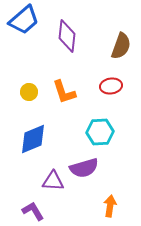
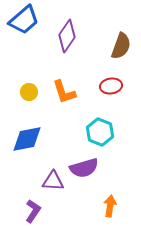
purple diamond: rotated 28 degrees clockwise
cyan hexagon: rotated 24 degrees clockwise
blue diamond: moved 6 px left; rotated 12 degrees clockwise
purple L-shape: rotated 65 degrees clockwise
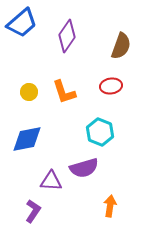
blue trapezoid: moved 2 px left, 3 px down
purple triangle: moved 2 px left
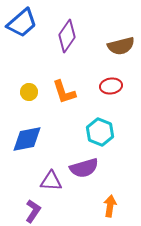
brown semicircle: rotated 56 degrees clockwise
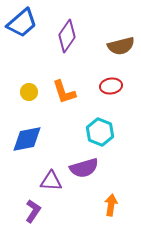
orange arrow: moved 1 px right, 1 px up
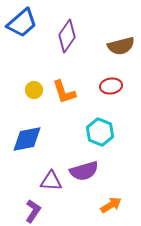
yellow circle: moved 5 px right, 2 px up
purple semicircle: moved 3 px down
orange arrow: rotated 50 degrees clockwise
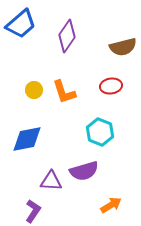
blue trapezoid: moved 1 px left, 1 px down
brown semicircle: moved 2 px right, 1 px down
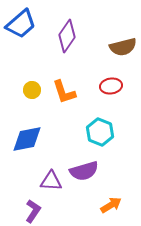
yellow circle: moved 2 px left
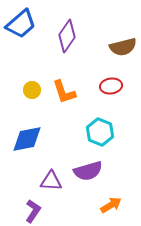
purple semicircle: moved 4 px right
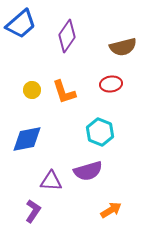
red ellipse: moved 2 px up
orange arrow: moved 5 px down
